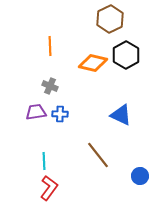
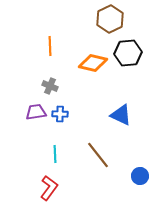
black hexagon: moved 2 px right, 2 px up; rotated 24 degrees clockwise
cyan line: moved 11 px right, 7 px up
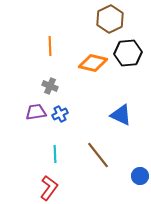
blue cross: rotated 28 degrees counterclockwise
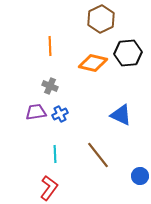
brown hexagon: moved 9 px left
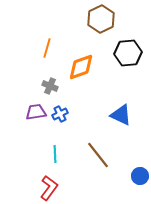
orange line: moved 3 px left, 2 px down; rotated 18 degrees clockwise
orange diamond: moved 12 px left, 4 px down; rotated 32 degrees counterclockwise
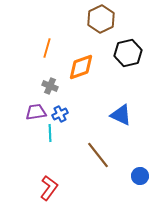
black hexagon: rotated 8 degrees counterclockwise
cyan line: moved 5 px left, 21 px up
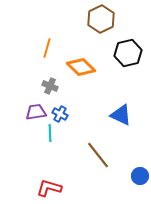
orange diamond: rotated 64 degrees clockwise
blue cross: rotated 35 degrees counterclockwise
red L-shape: rotated 110 degrees counterclockwise
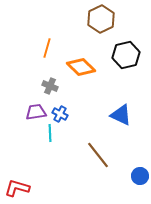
black hexagon: moved 2 px left, 2 px down
red L-shape: moved 32 px left
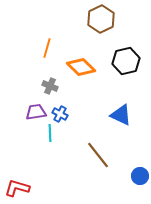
black hexagon: moved 6 px down
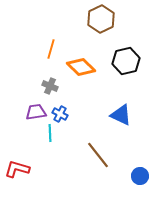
orange line: moved 4 px right, 1 px down
red L-shape: moved 19 px up
